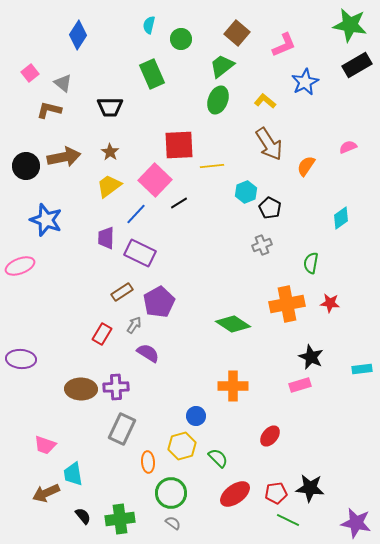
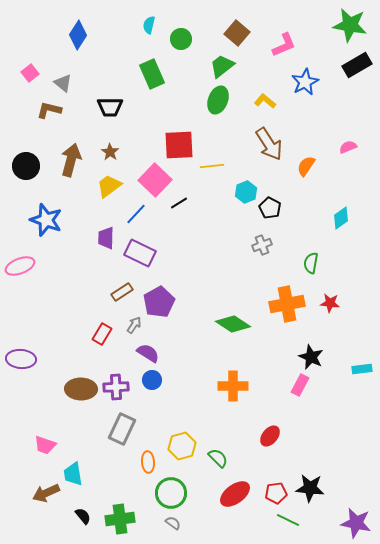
brown arrow at (64, 157): moved 7 px right, 3 px down; rotated 64 degrees counterclockwise
pink rectangle at (300, 385): rotated 45 degrees counterclockwise
blue circle at (196, 416): moved 44 px left, 36 px up
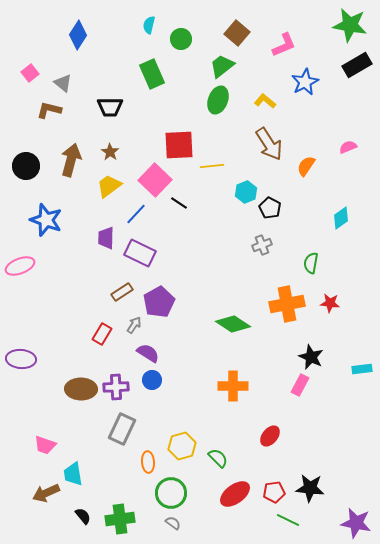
black line at (179, 203): rotated 66 degrees clockwise
red pentagon at (276, 493): moved 2 px left, 1 px up
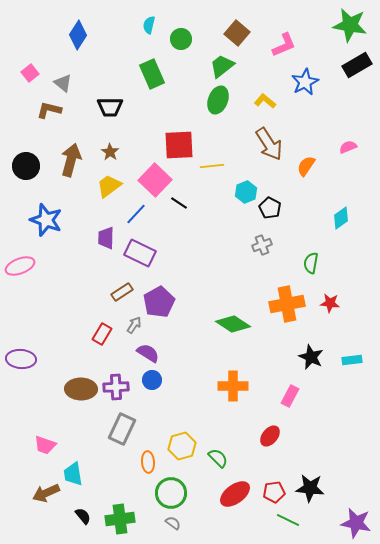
cyan rectangle at (362, 369): moved 10 px left, 9 px up
pink rectangle at (300, 385): moved 10 px left, 11 px down
